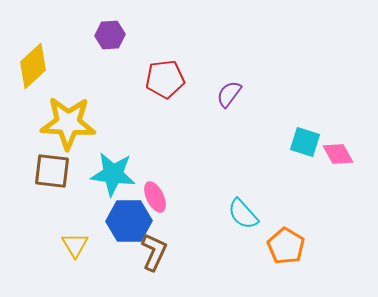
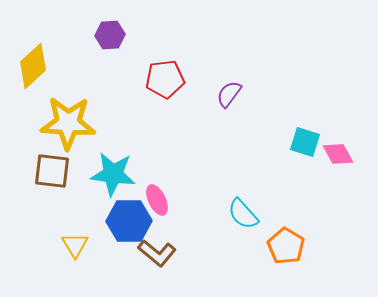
pink ellipse: moved 2 px right, 3 px down
brown L-shape: moved 3 px right, 1 px down; rotated 105 degrees clockwise
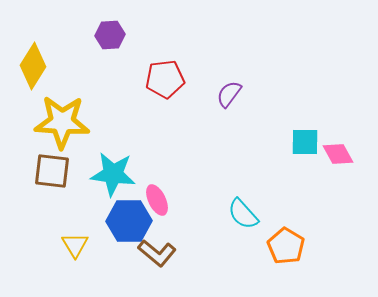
yellow diamond: rotated 15 degrees counterclockwise
yellow star: moved 6 px left, 1 px up
cyan square: rotated 16 degrees counterclockwise
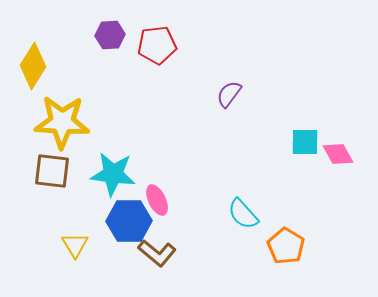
red pentagon: moved 8 px left, 34 px up
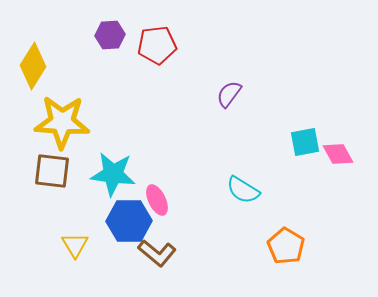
cyan square: rotated 12 degrees counterclockwise
cyan semicircle: moved 24 px up; rotated 16 degrees counterclockwise
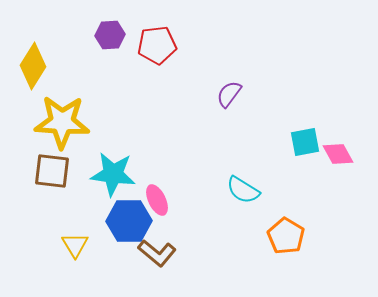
orange pentagon: moved 10 px up
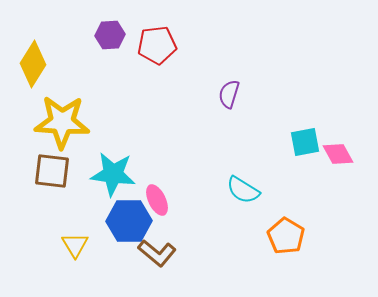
yellow diamond: moved 2 px up
purple semicircle: rotated 20 degrees counterclockwise
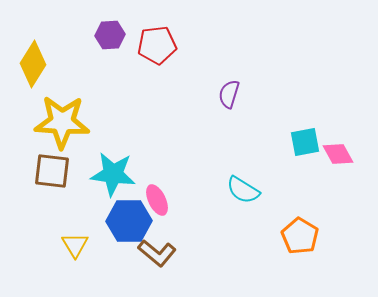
orange pentagon: moved 14 px right
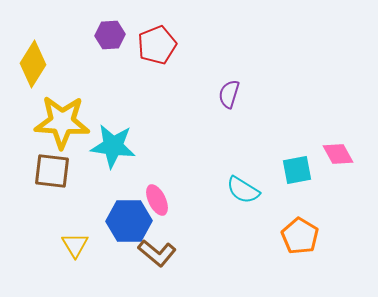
red pentagon: rotated 15 degrees counterclockwise
cyan square: moved 8 px left, 28 px down
cyan star: moved 28 px up
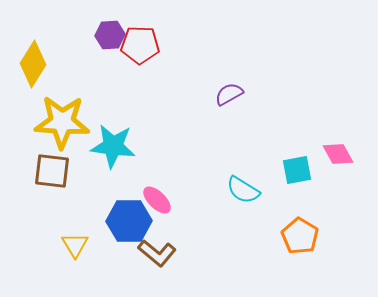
red pentagon: moved 17 px left; rotated 24 degrees clockwise
purple semicircle: rotated 44 degrees clockwise
pink ellipse: rotated 20 degrees counterclockwise
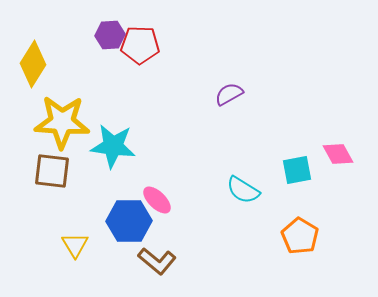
brown L-shape: moved 8 px down
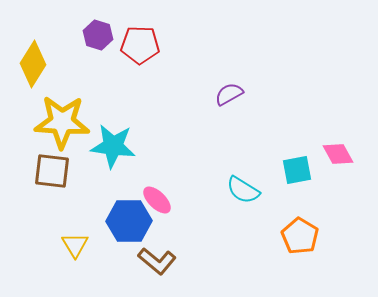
purple hexagon: moved 12 px left; rotated 20 degrees clockwise
